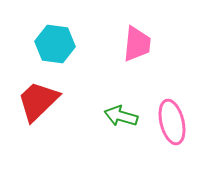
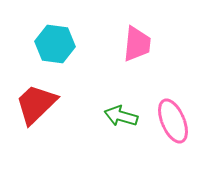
red trapezoid: moved 2 px left, 3 px down
pink ellipse: moved 1 px right, 1 px up; rotated 9 degrees counterclockwise
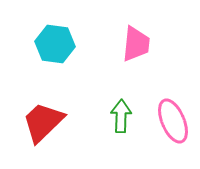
pink trapezoid: moved 1 px left
red trapezoid: moved 7 px right, 18 px down
green arrow: rotated 76 degrees clockwise
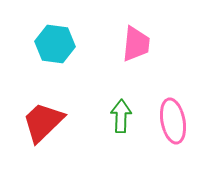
pink ellipse: rotated 12 degrees clockwise
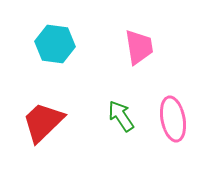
pink trapezoid: moved 3 px right, 3 px down; rotated 15 degrees counterclockwise
green arrow: rotated 36 degrees counterclockwise
pink ellipse: moved 2 px up
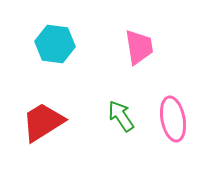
red trapezoid: rotated 12 degrees clockwise
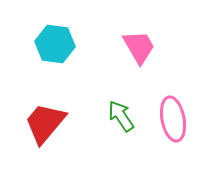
pink trapezoid: rotated 21 degrees counterclockwise
red trapezoid: moved 2 px right, 1 px down; rotated 18 degrees counterclockwise
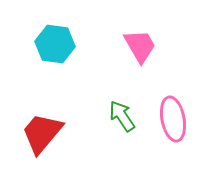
pink trapezoid: moved 1 px right, 1 px up
green arrow: moved 1 px right
red trapezoid: moved 3 px left, 10 px down
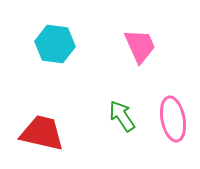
pink trapezoid: rotated 6 degrees clockwise
red trapezoid: rotated 63 degrees clockwise
